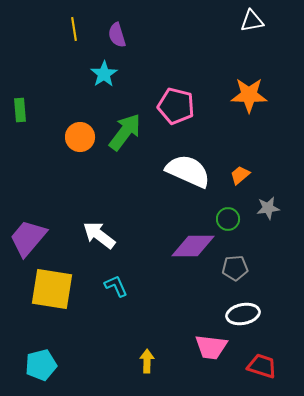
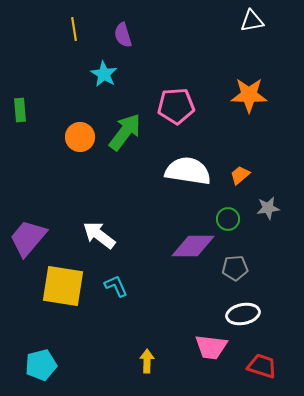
purple semicircle: moved 6 px right
cyan star: rotated 8 degrees counterclockwise
pink pentagon: rotated 18 degrees counterclockwise
white semicircle: rotated 15 degrees counterclockwise
yellow square: moved 11 px right, 3 px up
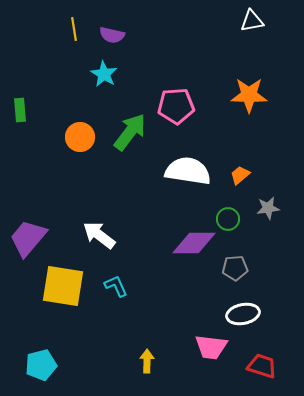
purple semicircle: moved 11 px left; rotated 60 degrees counterclockwise
green arrow: moved 5 px right
purple diamond: moved 1 px right, 3 px up
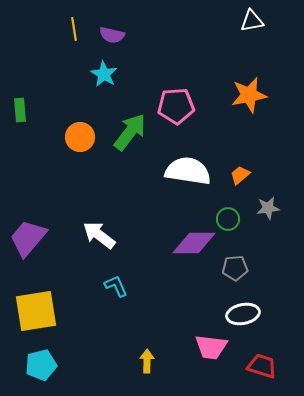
orange star: rotated 12 degrees counterclockwise
yellow square: moved 27 px left, 25 px down; rotated 18 degrees counterclockwise
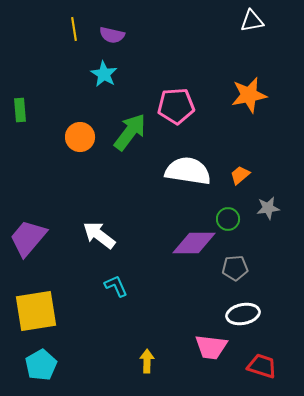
cyan pentagon: rotated 16 degrees counterclockwise
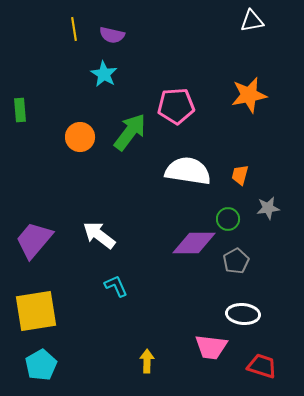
orange trapezoid: rotated 35 degrees counterclockwise
purple trapezoid: moved 6 px right, 2 px down
gray pentagon: moved 1 px right, 7 px up; rotated 25 degrees counterclockwise
white ellipse: rotated 16 degrees clockwise
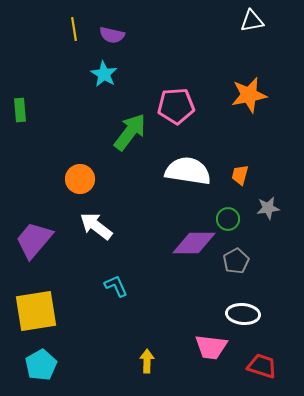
orange circle: moved 42 px down
white arrow: moved 3 px left, 9 px up
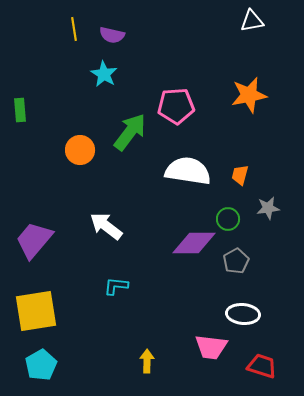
orange circle: moved 29 px up
white arrow: moved 10 px right
cyan L-shape: rotated 60 degrees counterclockwise
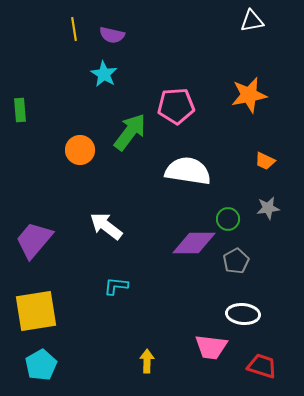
orange trapezoid: moved 25 px right, 14 px up; rotated 80 degrees counterclockwise
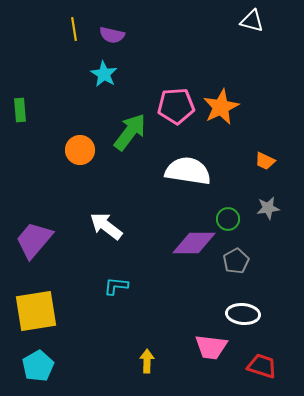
white triangle: rotated 25 degrees clockwise
orange star: moved 28 px left, 12 px down; rotated 15 degrees counterclockwise
cyan pentagon: moved 3 px left, 1 px down
